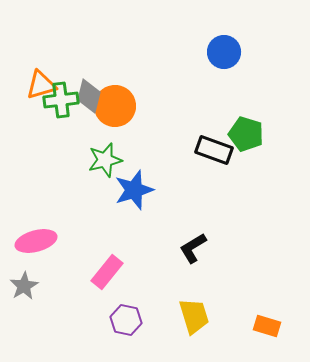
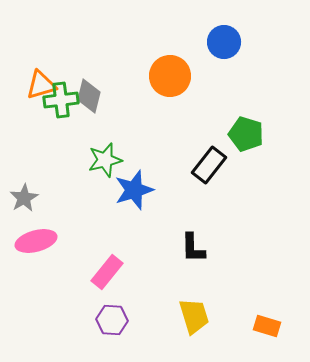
blue circle: moved 10 px up
orange circle: moved 55 px right, 30 px up
black rectangle: moved 5 px left, 15 px down; rotated 72 degrees counterclockwise
black L-shape: rotated 60 degrees counterclockwise
gray star: moved 88 px up
purple hexagon: moved 14 px left; rotated 8 degrees counterclockwise
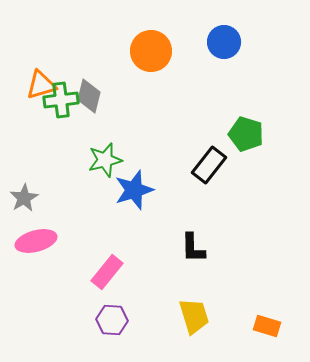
orange circle: moved 19 px left, 25 px up
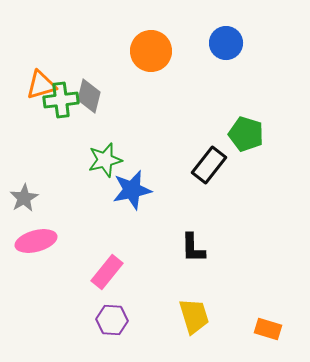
blue circle: moved 2 px right, 1 px down
blue star: moved 2 px left; rotated 6 degrees clockwise
orange rectangle: moved 1 px right, 3 px down
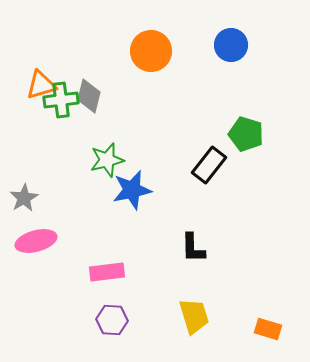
blue circle: moved 5 px right, 2 px down
green star: moved 2 px right
pink rectangle: rotated 44 degrees clockwise
